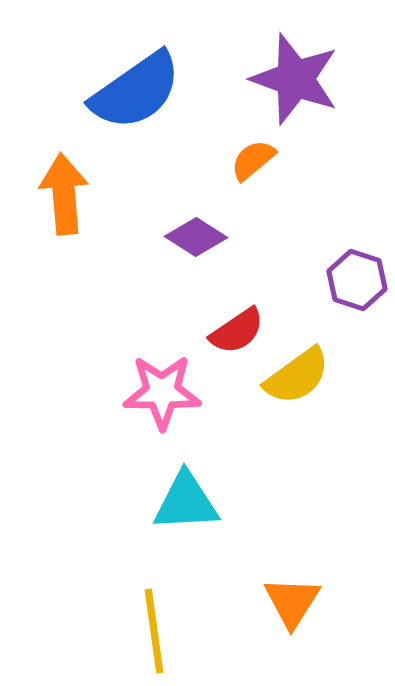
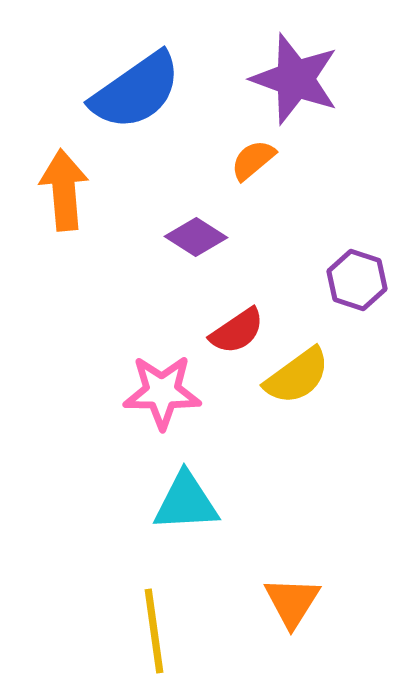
orange arrow: moved 4 px up
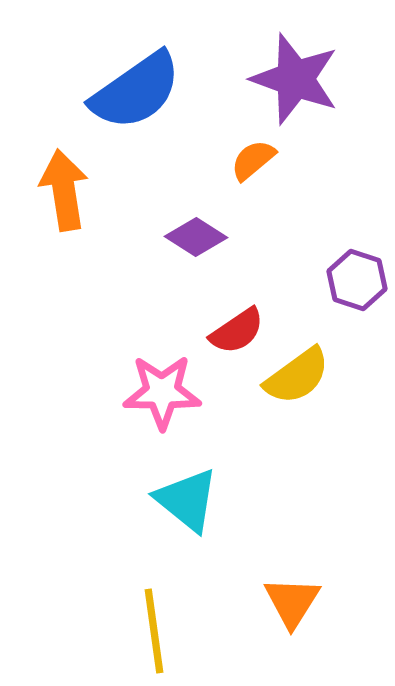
orange arrow: rotated 4 degrees counterclockwise
cyan triangle: moved 1 px right, 2 px up; rotated 42 degrees clockwise
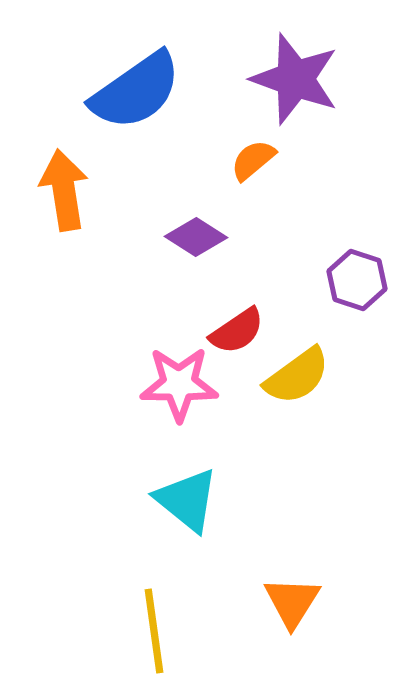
pink star: moved 17 px right, 8 px up
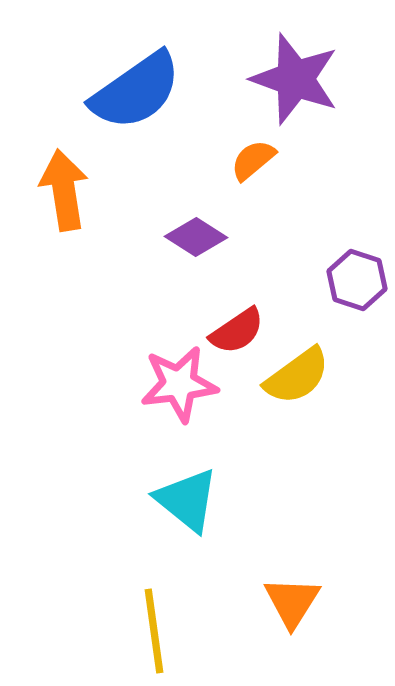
pink star: rotated 8 degrees counterclockwise
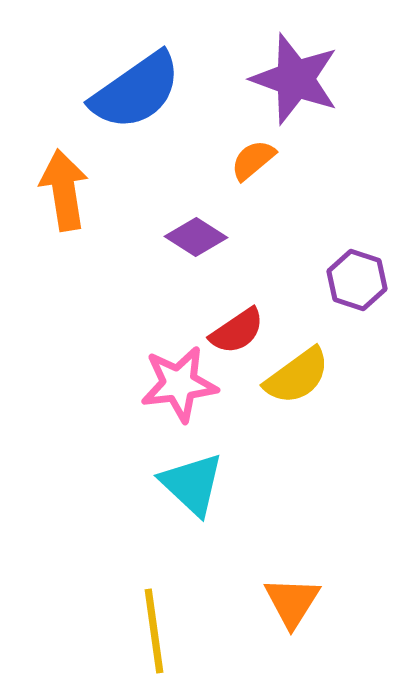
cyan triangle: moved 5 px right, 16 px up; rotated 4 degrees clockwise
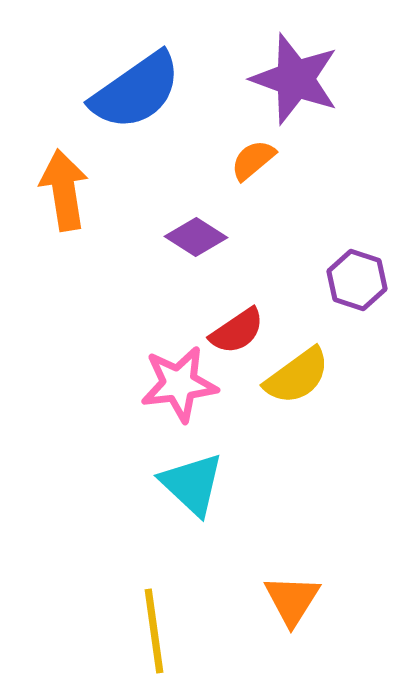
orange triangle: moved 2 px up
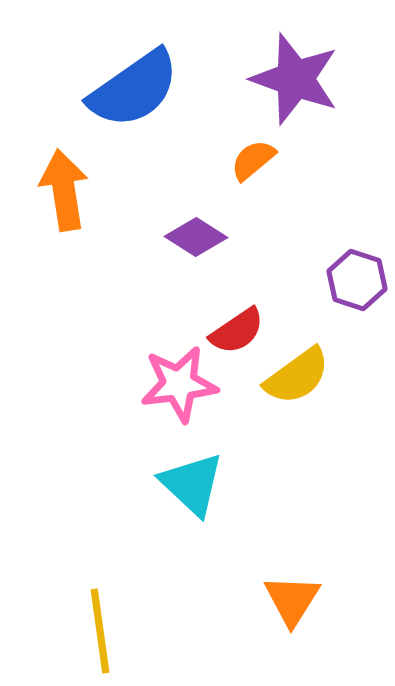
blue semicircle: moved 2 px left, 2 px up
yellow line: moved 54 px left
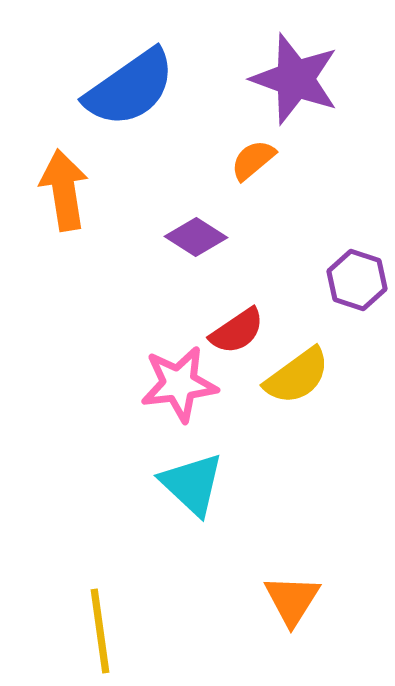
blue semicircle: moved 4 px left, 1 px up
